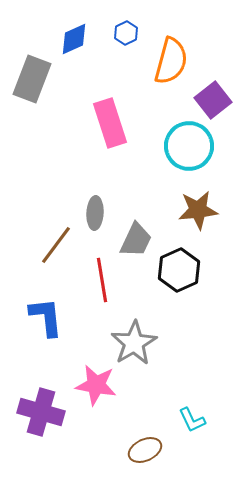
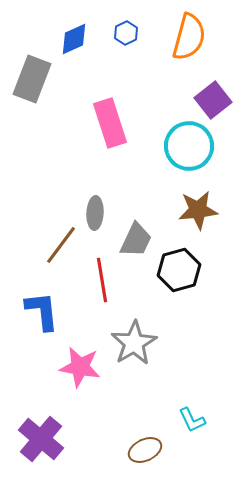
orange semicircle: moved 18 px right, 24 px up
brown line: moved 5 px right
black hexagon: rotated 9 degrees clockwise
blue L-shape: moved 4 px left, 6 px up
pink star: moved 16 px left, 18 px up
purple cross: moved 27 px down; rotated 24 degrees clockwise
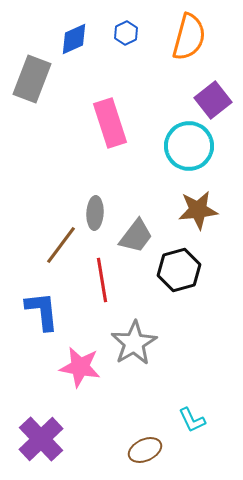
gray trapezoid: moved 4 px up; rotated 12 degrees clockwise
purple cross: rotated 6 degrees clockwise
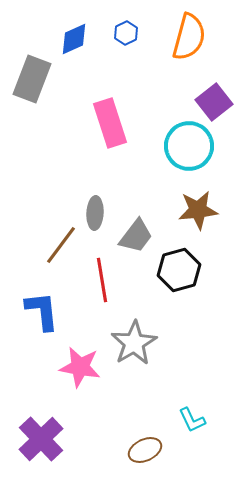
purple square: moved 1 px right, 2 px down
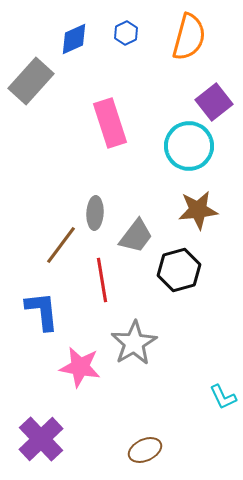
gray rectangle: moved 1 px left, 2 px down; rotated 21 degrees clockwise
cyan L-shape: moved 31 px right, 23 px up
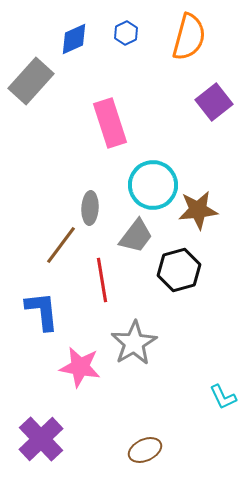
cyan circle: moved 36 px left, 39 px down
gray ellipse: moved 5 px left, 5 px up
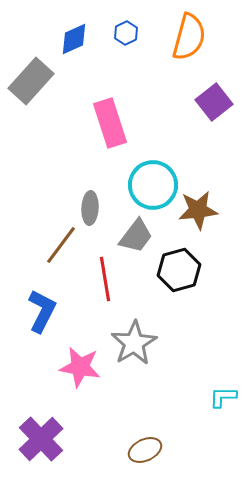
red line: moved 3 px right, 1 px up
blue L-shape: rotated 33 degrees clockwise
cyan L-shape: rotated 116 degrees clockwise
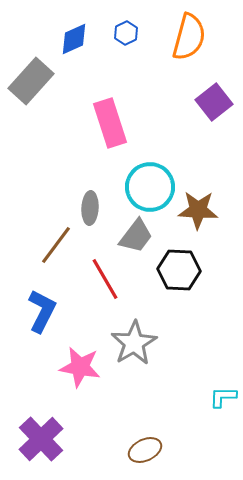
cyan circle: moved 3 px left, 2 px down
brown star: rotated 9 degrees clockwise
brown line: moved 5 px left
black hexagon: rotated 18 degrees clockwise
red line: rotated 21 degrees counterclockwise
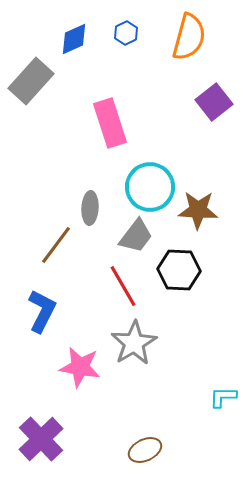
red line: moved 18 px right, 7 px down
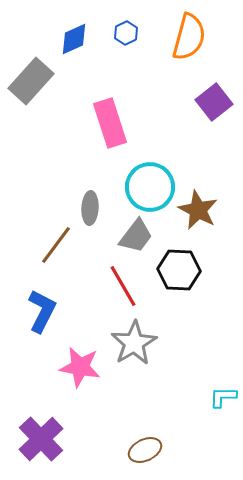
brown star: rotated 24 degrees clockwise
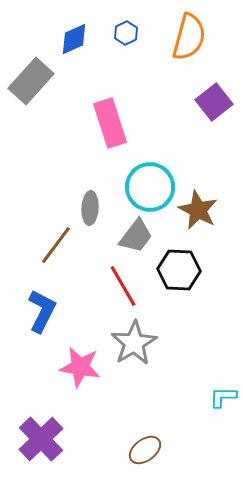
brown ellipse: rotated 12 degrees counterclockwise
